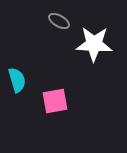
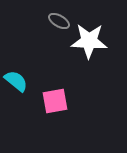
white star: moved 5 px left, 3 px up
cyan semicircle: moved 1 px left, 1 px down; rotated 35 degrees counterclockwise
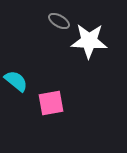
pink square: moved 4 px left, 2 px down
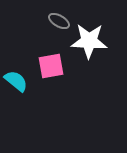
pink square: moved 37 px up
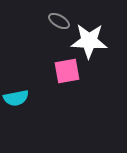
pink square: moved 16 px right, 5 px down
cyan semicircle: moved 17 px down; rotated 130 degrees clockwise
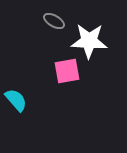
gray ellipse: moved 5 px left
cyan semicircle: moved 2 px down; rotated 120 degrees counterclockwise
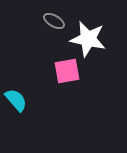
white star: moved 1 px left, 2 px up; rotated 9 degrees clockwise
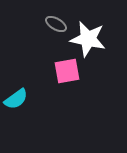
gray ellipse: moved 2 px right, 3 px down
cyan semicircle: moved 1 px up; rotated 95 degrees clockwise
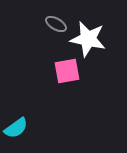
cyan semicircle: moved 29 px down
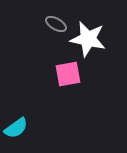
pink square: moved 1 px right, 3 px down
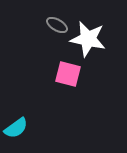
gray ellipse: moved 1 px right, 1 px down
pink square: rotated 24 degrees clockwise
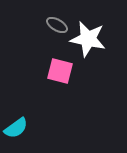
pink square: moved 8 px left, 3 px up
